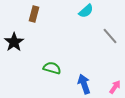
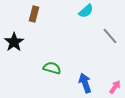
blue arrow: moved 1 px right, 1 px up
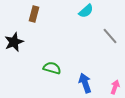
black star: rotated 12 degrees clockwise
pink arrow: rotated 16 degrees counterclockwise
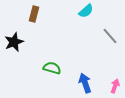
pink arrow: moved 1 px up
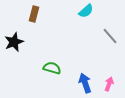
pink arrow: moved 6 px left, 2 px up
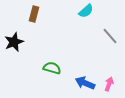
blue arrow: rotated 48 degrees counterclockwise
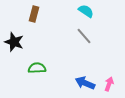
cyan semicircle: rotated 105 degrees counterclockwise
gray line: moved 26 px left
black star: rotated 30 degrees counterclockwise
green semicircle: moved 15 px left; rotated 18 degrees counterclockwise
